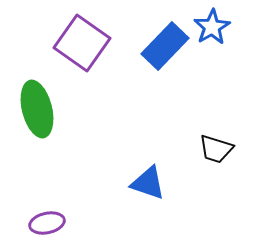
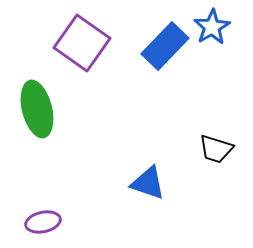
purple ellipse: moved 4 px left, 1 px up
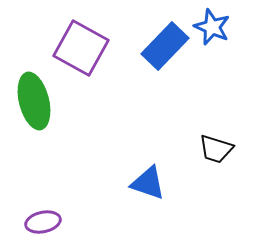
blue star: rotated 18 degrees counterclockwise
purple square: moved 1 px left, 5 px down; rotated 6 degrees counterclockwise
green ellipse: moved 3 px left, 8 px up
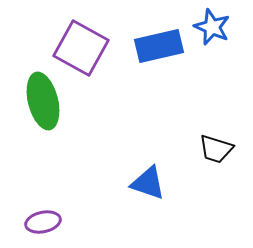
blue rectangle: moved 6 px left; rotated 33 degrees clockwise
green ellipse: moved 9 px right
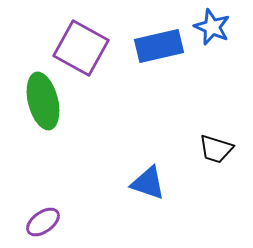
purple ellipse: rotated 24 degrees counterclockwise
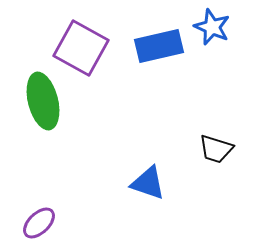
purple ellipse: moved 4 px left, 1 px down; rotated 8 degrees counterclockwise
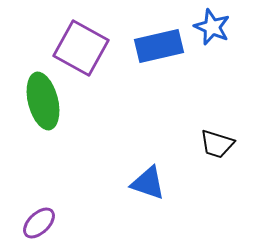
black trapezoid: moved 1 px right, 5 px up
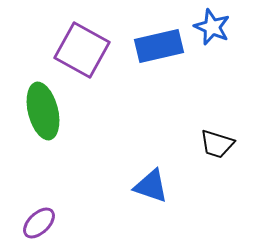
purple square: moved 1 px right, 2 px down
green ellipse: moved 10 px down
blue triangle: moved 3 px right, 3 px down
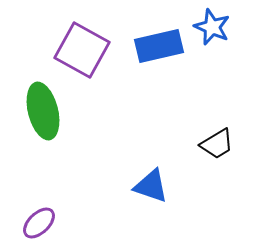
black trapezoid: rotated 48 degrees counterclockwise
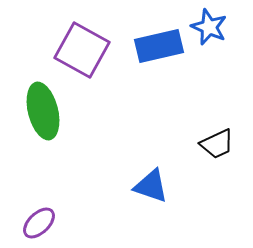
blue star: moved 3 px left
black trapezoid: rotated 6 degrees clockwise
